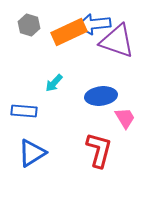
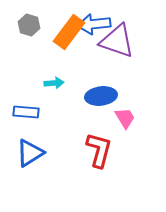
orange rectangle: rotated 28 degrees counterclockwise
cyan arrow: rotated 138 degrees counterclockwise
blue rectangle: moved 2 px right, 1 px down
blue triangle: moved 2 px left
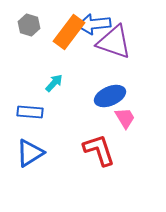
purple triangle: moved 3 px left, 1 px down
cyan arrow: rotated 42 degrees counterclockwise
blue ellipse: moved 9 px right; rotated 16 degrees counterclockwise
blue rectangle: moved 4 px right
red L-shape: rotated 33 degrees counterclockwise
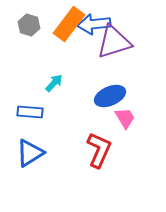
orange rectangle: moved 8 px up
purple triangle: rotated 36 degrees counterclockwise
red L-shape: rotated 42 degrees clockwise
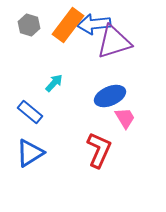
orange rectangle: moved 1 px left, 1 px down
blue rectangle: rotated 35 degrees clockwise
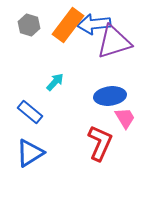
cyan arrow: moved 1 px right, 1 px up
blue ellipse: rotated 16 degrees clockwise
red L-shape: moved 1 px right, 7 px up
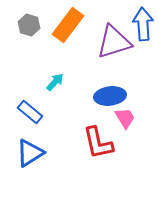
blue arrow: moved 49 px right; rotated 92 degrees clockwise
red L-shape: moved 2 px left; rotated 144 degrees clockwise
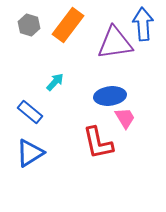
purple triangle: moved 1 px right, 1 px down; rotated 9 degrees clockwise
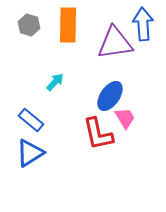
orange rectangle: rotated 36 degrees counterclockwise
blue ellipse: rotated 48 degrees counterclockwise
blue rectangle: moved 1 px right, 8 px down
red L-shape: moved 9 px up
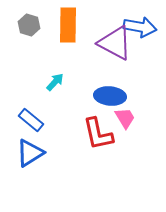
blue arrow: moved 3 px left, 3 px down; rotated 104 degrees clockwise
purple triangle: rotated 36 degrees clockwise
blue ellipse: rotated 60 degrees clockwise
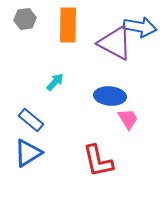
gray hexagon: moved 4 px left, 6 px up; rotated 25 degrees counterclockwise
pink trapezoid: moved 3 px right, 1 px down
red L-shape: moved 27 px down
blue triangle: moved 2 px left
